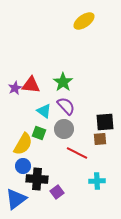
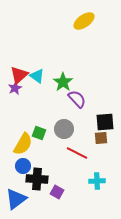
red triangle: moved 12 px left, 10 px up; rotated 48 degrees counterclockwise
purple semicircle: moved 11 px right, 7 px up
cyan triangle: moved 7 px left, 35 px up
brown square: moved 1 px right, 1 px up
purple square: rotated 24 degrees counterclockwise
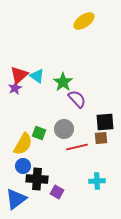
red line: moved 6 px up; rotated 40 degrees counterclockwise
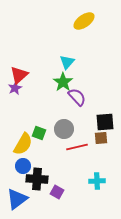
cyan triangle: moved 30 px right, 14 px up; rotated 35 degrees clockwise
purple semicircle: moved 2 px up
blue triangle: moved 1 px right
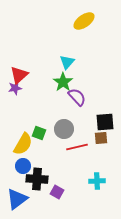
purple star: rotated 16 degrees clockwise
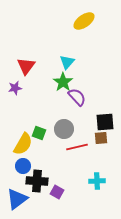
red triangle: moved 7 px right, 9 px up; rotated 12 degrees counterclockwise
black cross: moved 2 px down
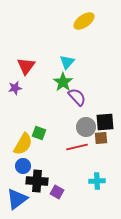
gray circle: moved 22 px right, 2 px up
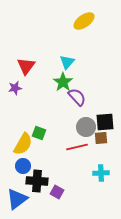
cyan cross: moved 4 px right, 8 px up
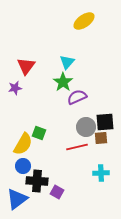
purple semicircle: rotated 72 degrees counterclockwise
